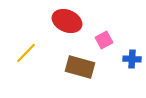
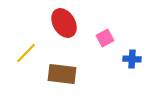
red ellipse: moved 3 px left, 2 px down; rotated 36 degrees clockwise
pink square: moved 1 px right, 2 px up
brown rectangle: moved 18 px left, 7 px down; rotated 8 degrees counterclockwise
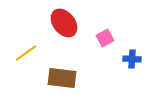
red ellipse: rotated 8 degrees counterclockwise
yellow line: rotated 10 degrees clockwise
brown rectangle: moved 4 px down
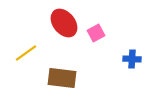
pink square: moved 9 px left, 5 px up
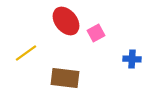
red ellipse: moved 2 px right, 2 px up
brown rectangle: moved 3 px right
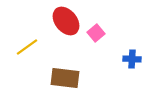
pink square: rotated 12 degrees counterclockwise
yellow line: moved 1 px right, 6 px up
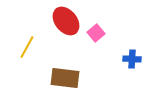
yellow line: rotated 25 degrees counterclockwise
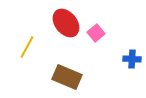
red ellipse: moved 2 px down
brown rectangle: moved 2 px right, 1 px up; rotated 16 degrees clockwise
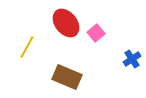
blue cross: rotated 36 degrees counterclockwise
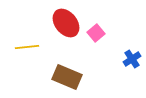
yellow line: rotated 55 degrees clockwise
